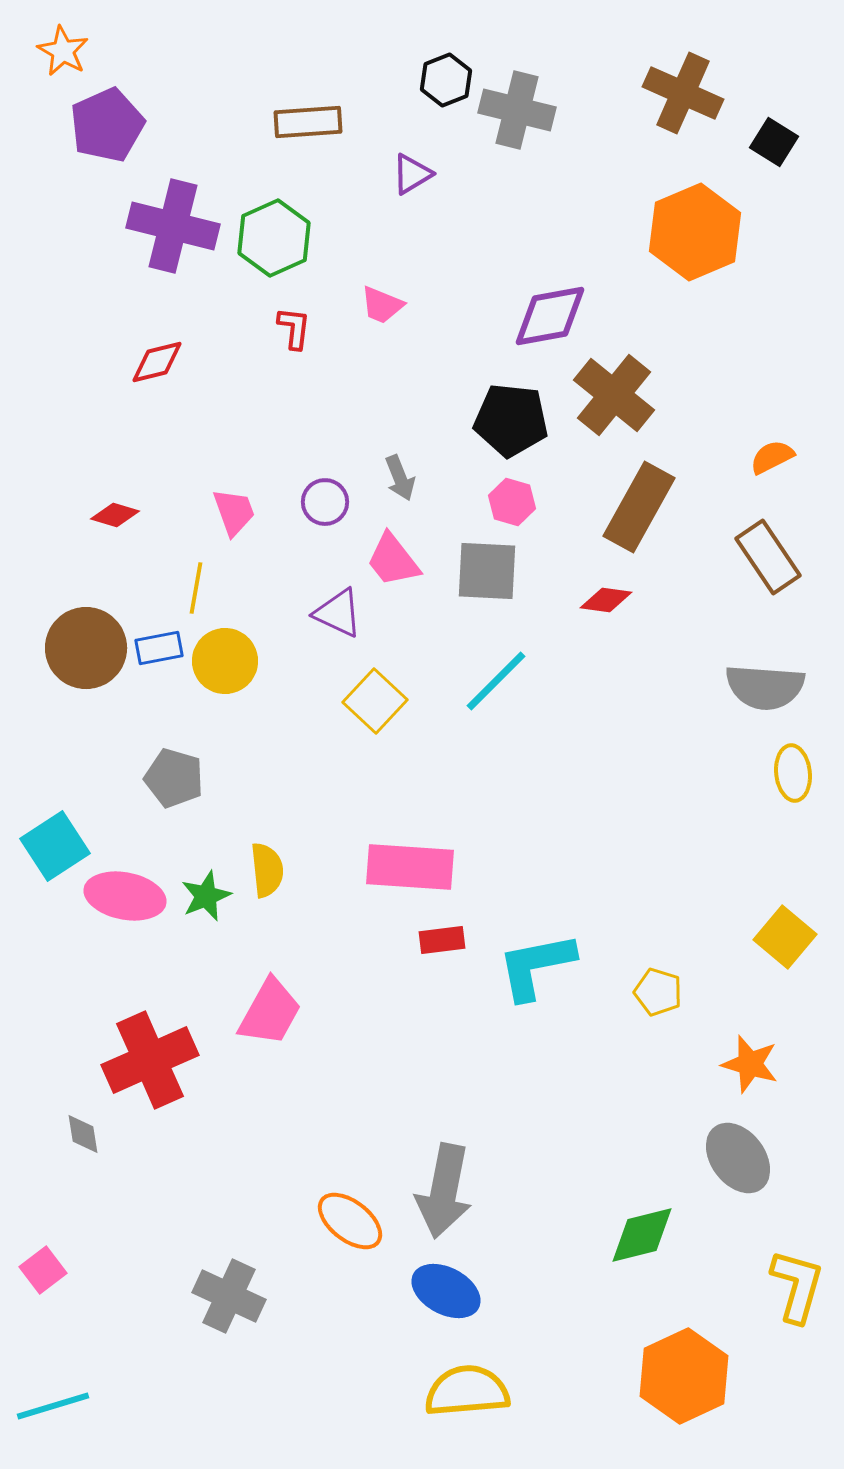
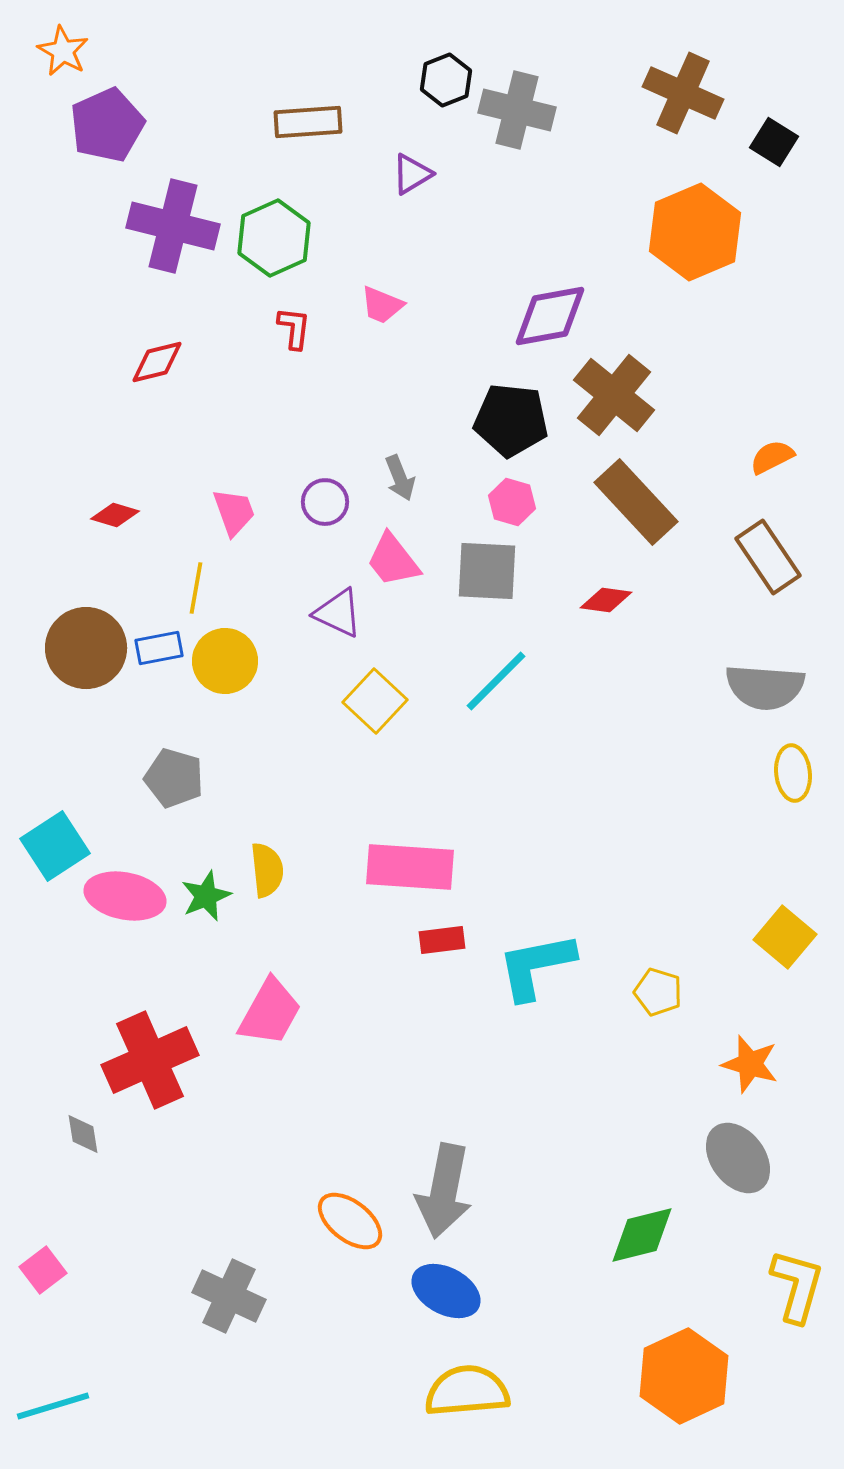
brown rectangle at (639, 507): moved 3 px left, 5 px up; rotated 72 degrees counterclockwise
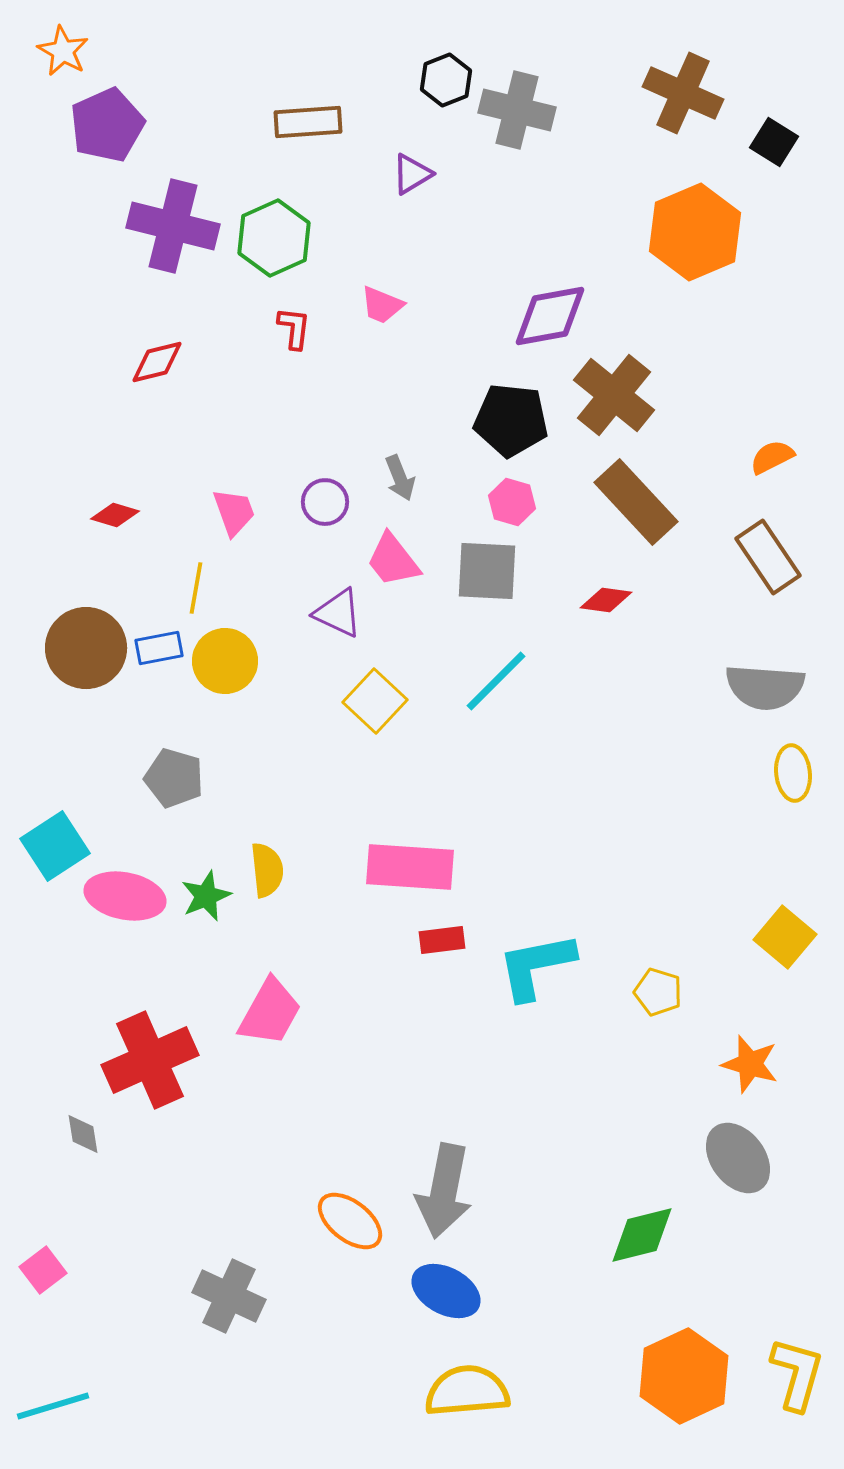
yellow L-shape at (797, 1286): moved 88 px down
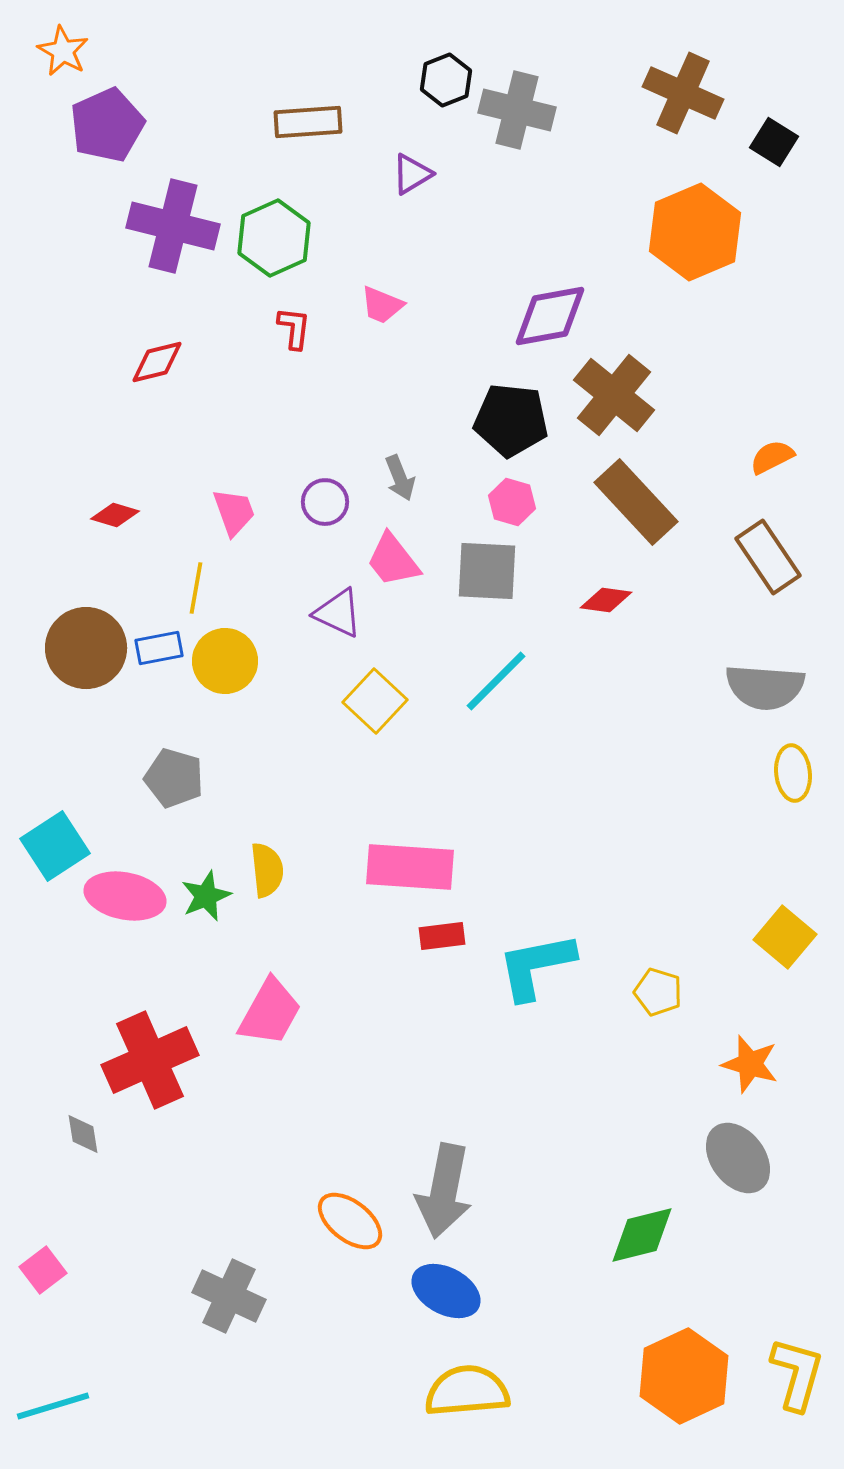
red rectangle at (442, 940): moved 4 px up
